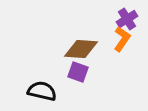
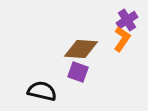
purple cross: moved 1 px down
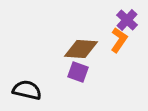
purple cross: rotated 15 degrees counterclockwise
orange L-shape: moved 3 px left, 1 px down
black semicircle: moved 15 px left, 1 px up
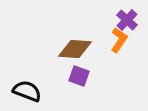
brown diamond: moved 6 px left
purple square: moved 1 px right, 4 px down
black semicircle: moved 1 px down; rotated 8 degrees clockwise
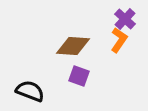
purple cross: moved 2 px left, 1 px up
brown diamond: moved 2 px left, 3 px up
black semicircle: moved 3 px right
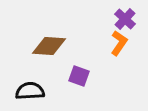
orange L-shape: moved 3 px down
brown diamond: moved 24 px left
black semicircle: rotated 24 degrees counterclockwise
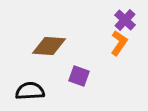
purple cross: moved 1 px down
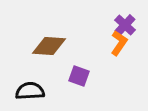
purple cross: moved 5 px down
